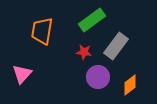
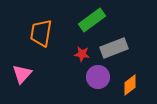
orange trapezoid: moved 1 px left, 2 px down
gray rectangle: moved 2 px left, 2 px down; rotated 32 degrees clockwise
red star: moved 2 px left, 2 px down
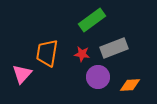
orange trapezoid: moved 6 px right, 20 px down
orange diamond: rotated 35 degrees clockwise
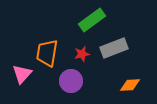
red star: rotated 21 degrees counterclockwise
purple circle: moved 27 px left, 4 px down
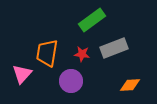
red star: rotated 21 degrees clockwise
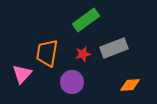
green rectangle: moved 6 px left
red star: moved 1 px right; rotated 21 degrees counterclockwise
purple circle: moved 1 px right, 1 px down
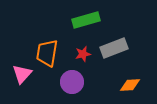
green rectangle: rotated 20 degrees clockwise
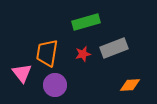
green rectangle: moved 2 px down
pink triangle: moved 1 px up; rotated 20 degrees counterclockwise
purple circle: moved 17 px left, 3 px down
